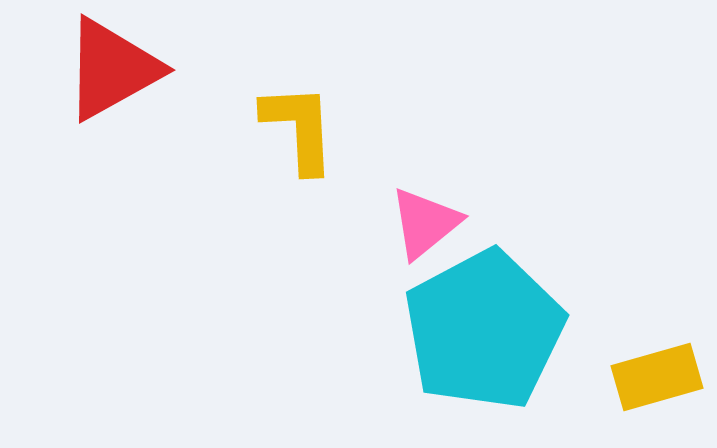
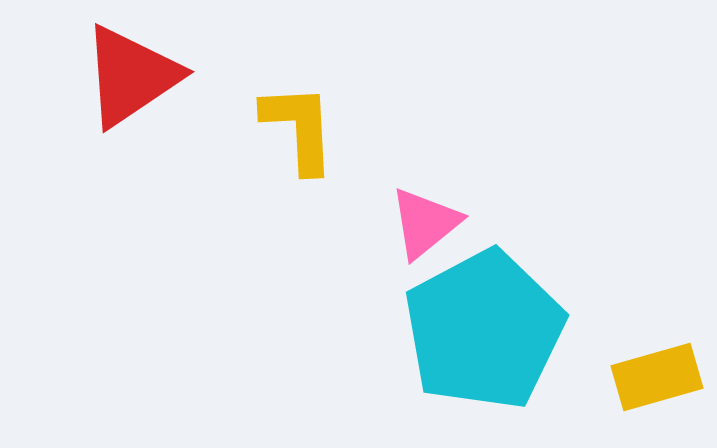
red triangle: moved 19 px right, 7 px down; rotated 5 degrees counterclockwise
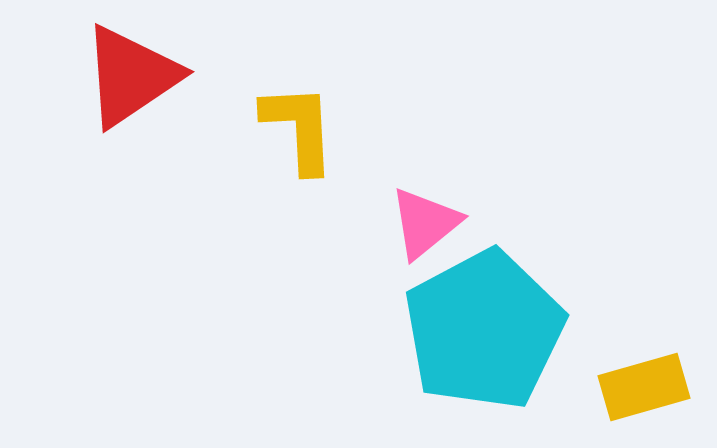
yellow rectangle: moved 13 px left, 10 px down
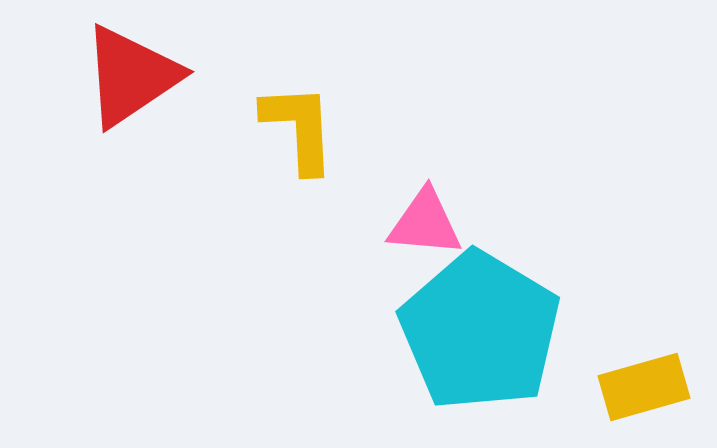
pink triangle: rotated 44 degrees clockwise
cyan pentagon: moved 4 px left, 1 px down; rotated 13 degrees counterclockwise
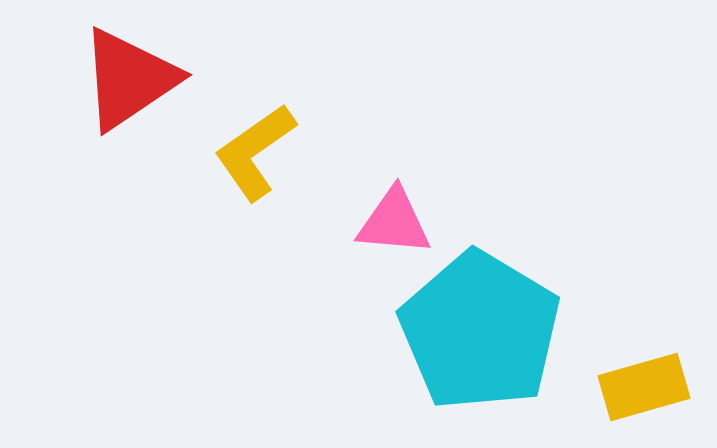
red triangle: moved 2 px left, 3 px down
yellow L-shape: moved 44 px left, 24 px down; rotated 122 degrees counterclockwise
pink triangle: moved 31 px left, 1 px up
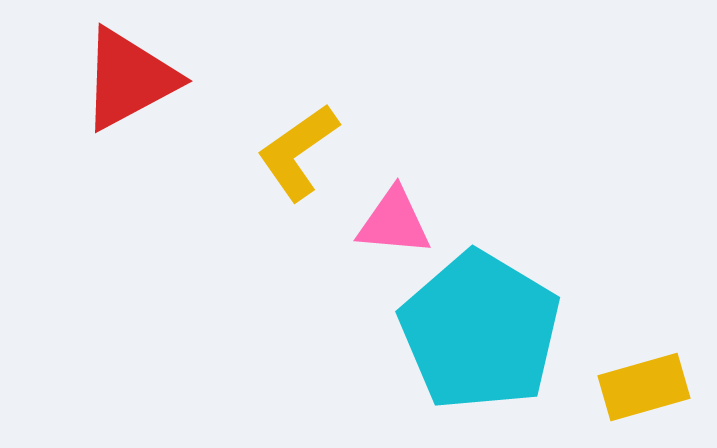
red triangle: rotated 6 degrees clockwise
yellow L-shape: moved 43 px right
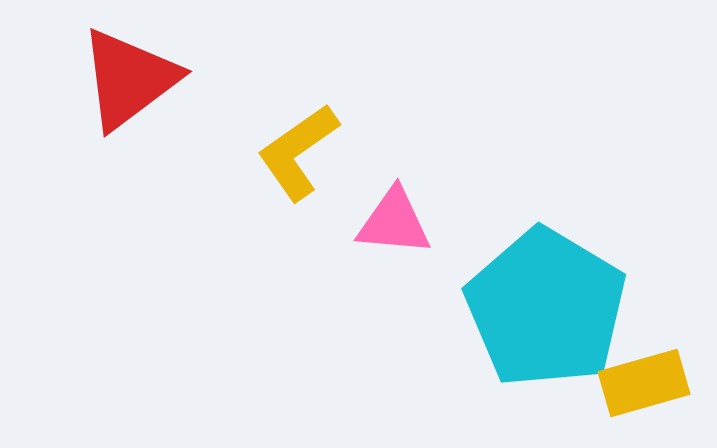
red triangle: rotated 9 degrees counterclockwise
cyan pentagon: moved 66 px right, 23 px up
yellow rectangle: moved 4 px up
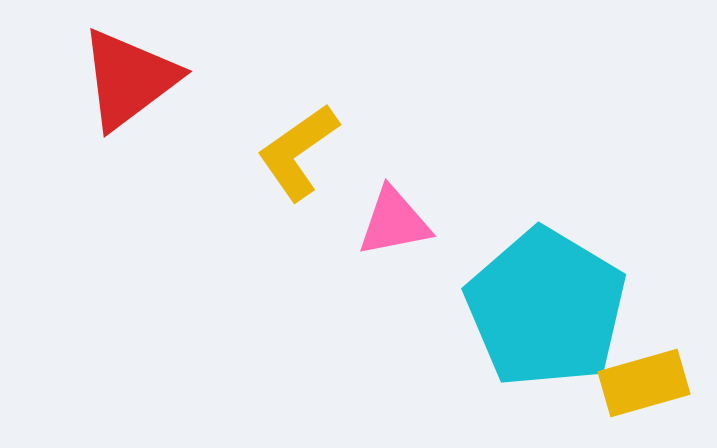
pink triangle: rotated 16 degrees counterclockwise
